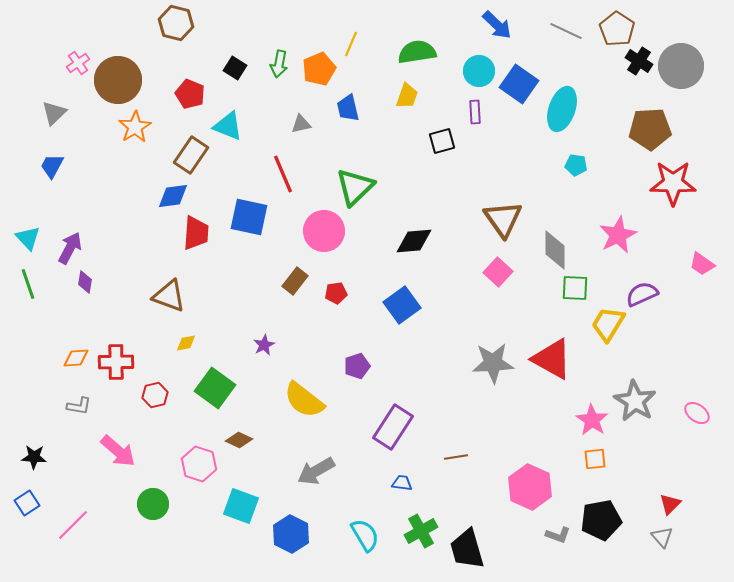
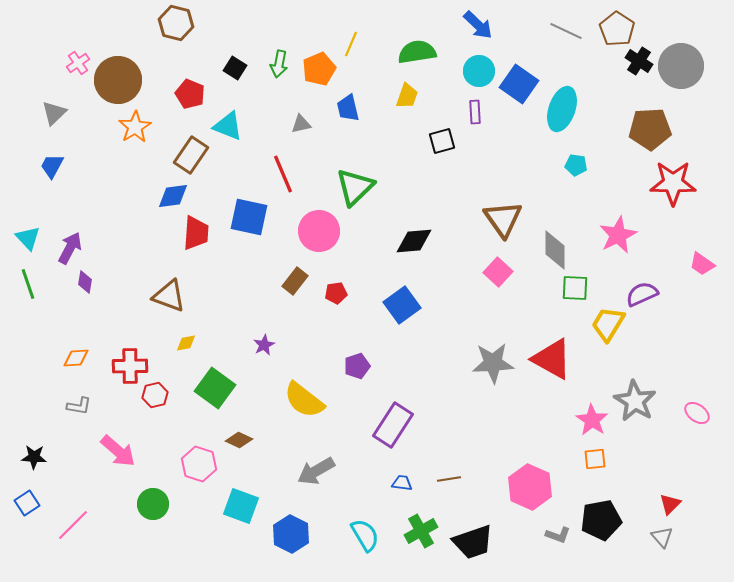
blue arrow at (497, 25): moved 19 px left
pink circle at (324, 231): moved 5 px left
red cross at (116, 362): moved 14 px right, 4 px down
purple rectangle at (393, 427): moved 2 px up
brown line at (456, 457): moved 7 px left, 22 px down
black trapezoid at (467, 549): moved 6 px right, 7 px up; rotated 93 degrees counterclockwise
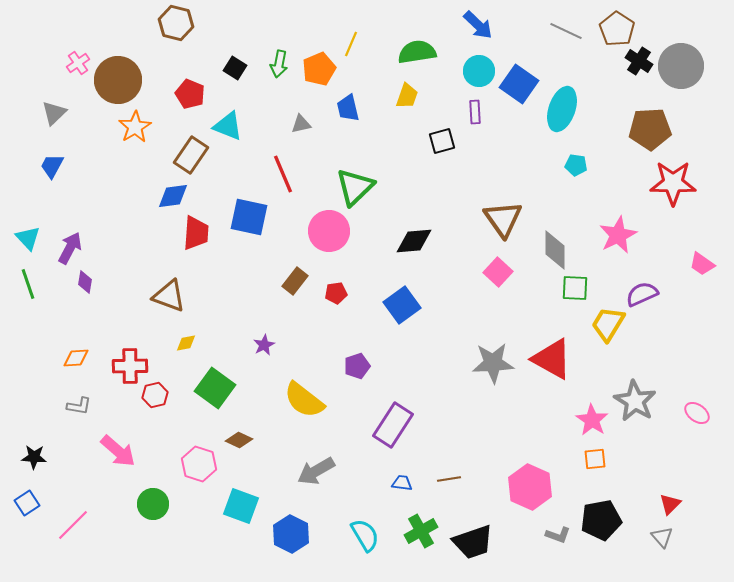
pink circle at (319, 231): moved 10 px right
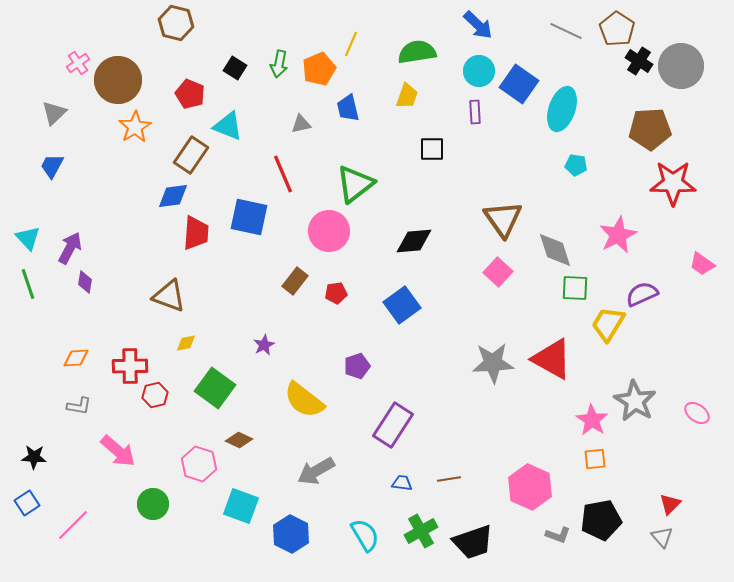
black square at (442, 141): moved 10 px left, 8 px down; rotated 16 degrees clockwise
green triangle at (355, 187): moved 3 px up; rotated 6 degrees clockwise
gray diamond at (555, 250): rotated 18 degrees counterclockwise
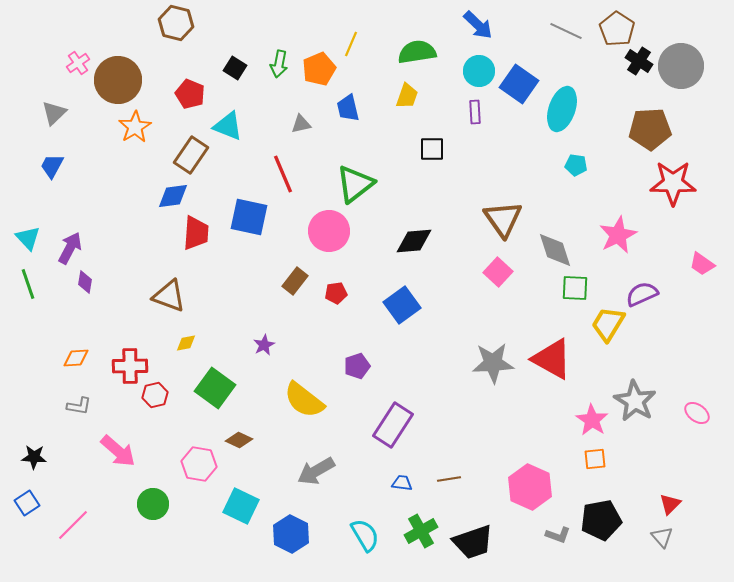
pink hexagon at (199, 464): rotated 8 degrees counterclockwise
cyan square at (241, 506): rotated 6 degrees clockwise
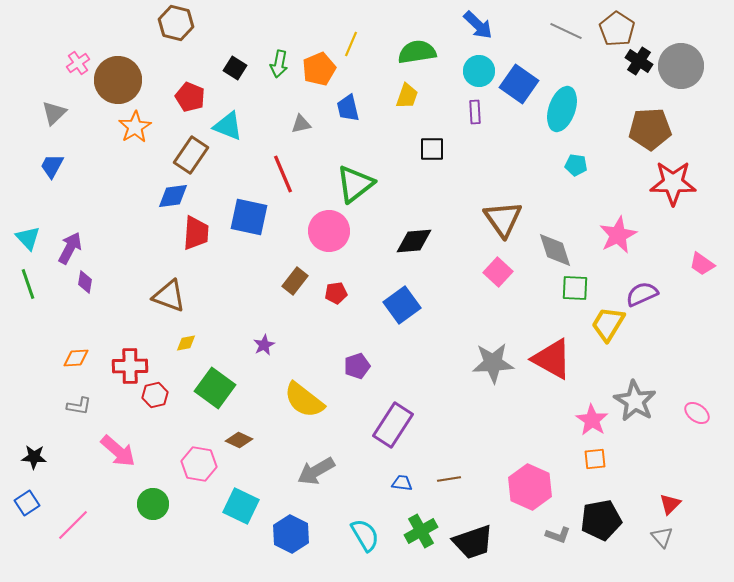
red pentagon at (190, 94): moved 3 px down
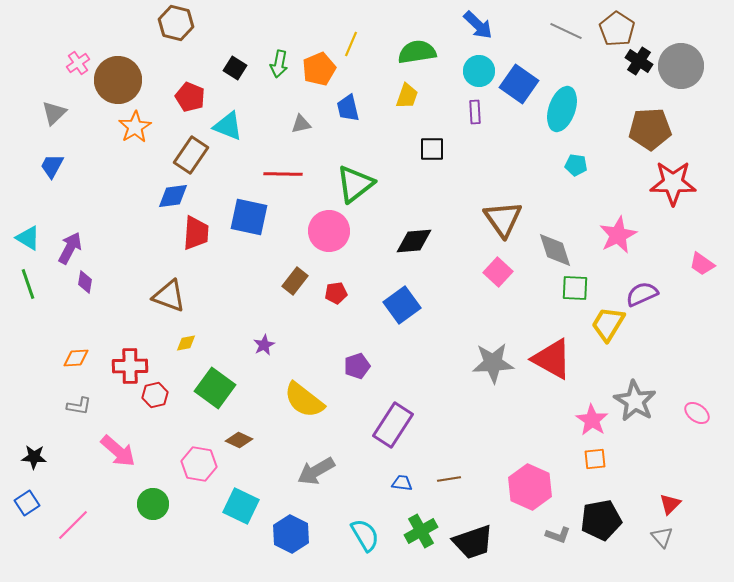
red line at (283, 174): rotated 66 degrees counterclockwise
cyan triangle at (28, 238): rotated 16 degrees counterclockwise
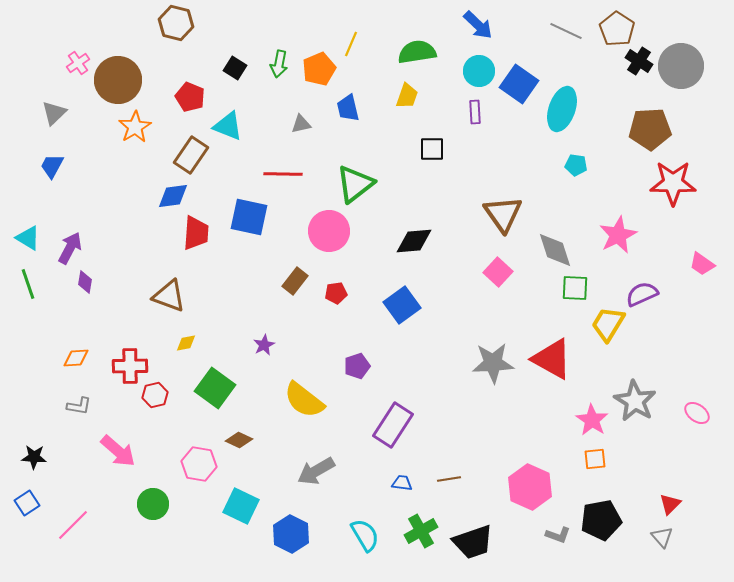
brown triangle at (503, 219): moved 5 px up
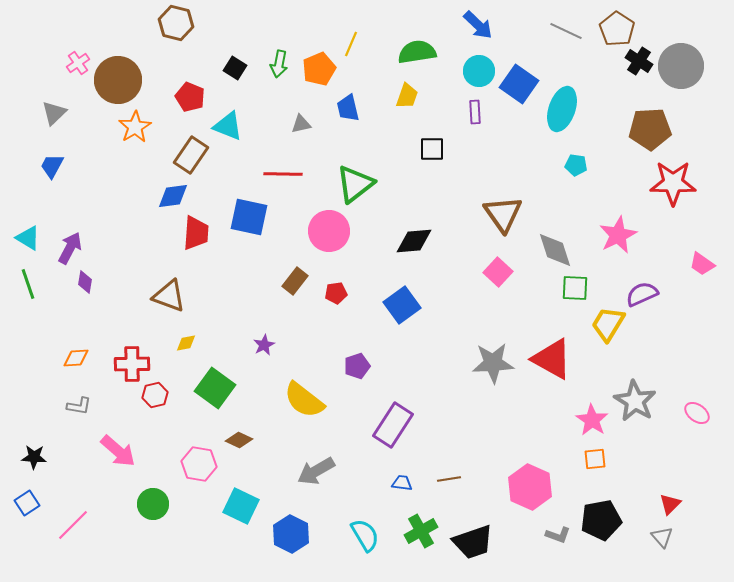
red cross at (130, 366): moved 2 px right, 2 px up
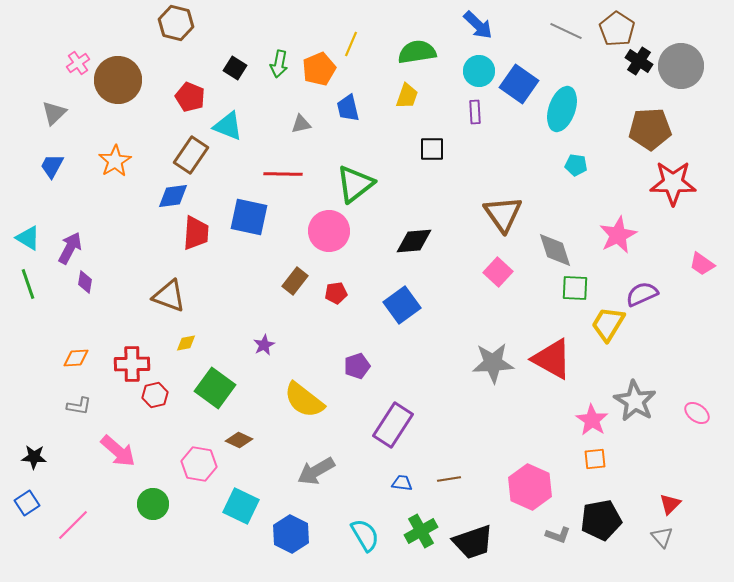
orange star at (135, 127): moved 20 px left, 34 px down
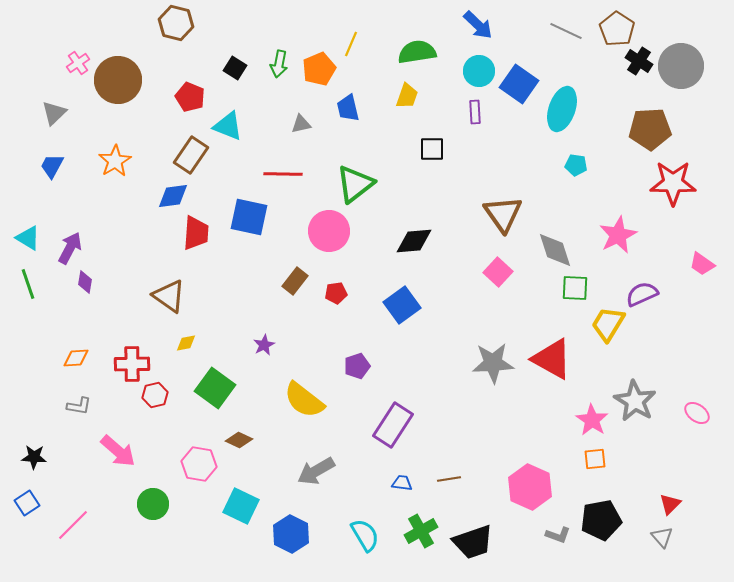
brown triangle at (169, 296): rotated 15 degrees clockwise
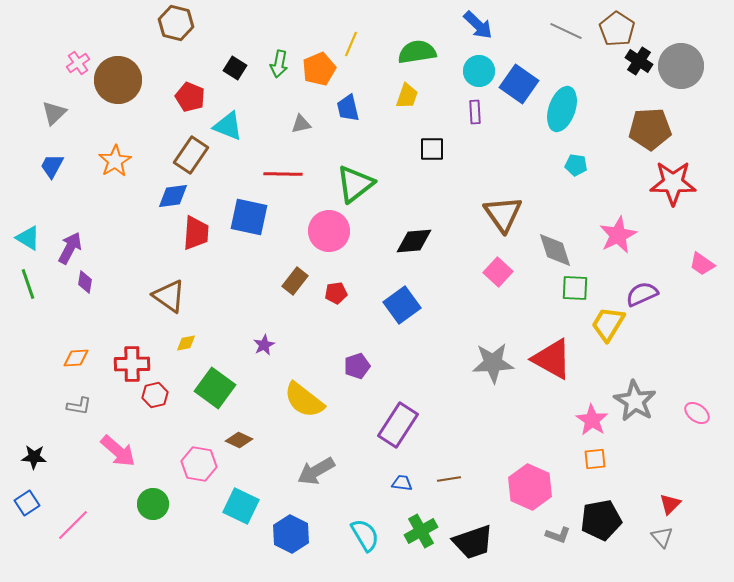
purple rectangle at (393, 425): moved 5 px right
